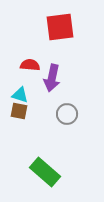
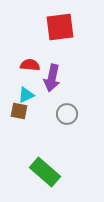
cyan triangle: moved 6 px right; rotated 42 degrees counterclockwise
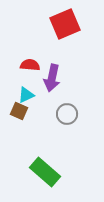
red square: moved 5 px right, 3 px up; rotated 16 degrees counterclockwise
brown square: rotated 12 degrees clockwise
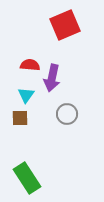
red square: moved 1 px down
cyan triangle: rotated 30 degrees counterclockwise
brown square: moved 1 px right, 7 px down; rotated 24 degrees counterclockwise
green rectangle: moved 18 px left, 6 px down; rotated 16 degrees clockwise
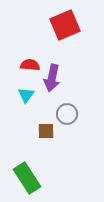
brown square: moved 26 px right, 13 px down
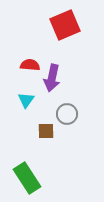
cyan triangle: moved 5 px down
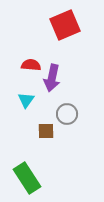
red semicircle: moved 1 px right
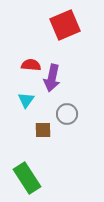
brown square: moved 3 px left, 1 px up
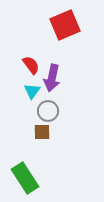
red semicircle: rotated 48 degrees clockwise
cyan triangle: moved 6 px right, 9 px up
gray circle: moved 19 px left, 3 px up
brown square: moved 1 px left, 2 px down
green rectangle: moved 2 px left
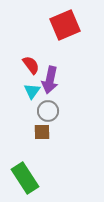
purple arrow: moved 2 px left, 2 px down
